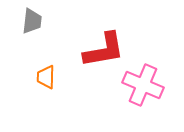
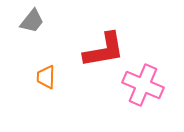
gray trapezoid: rotated 32 degrees clockwise
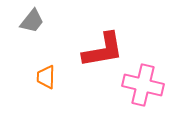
red L-shape: moved 1 px left
pink cross: rotated 9 degrees counterclockwise
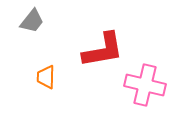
pink cross: moved 2 px right
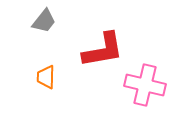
gray trapezoid: moved 12 px right
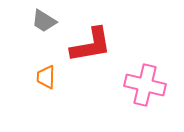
gray trapezoid: rotated 84 degrees clockwise
red L-shape: moved 12 px left, 5 px up
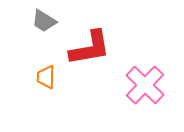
red L-shape: moved 1 px left, 3 px down
pink cross: rotated 30 degrees clockwise
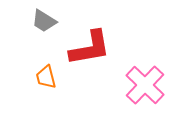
orange trapezoid: rotated 15 degrees counterclockwise
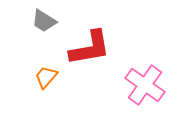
orange trapezoid: rotated 55 degrees clockwise
pink cross: rotated 9 degrees counterclockwise
